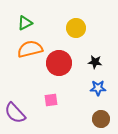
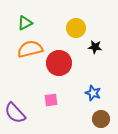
black star: moved 15 px up
blue star: moved 5 px left, 5 px down; rotated 21 degrees clockwise
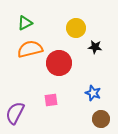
purple semicircle: rotated 70 degrees clockwise
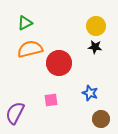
yellow circle: moved 20 px right, 2 px up
blue star: moved 3 px left
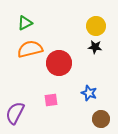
blue star: moved 1 px left
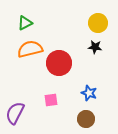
yellow circle: moved 2 px right, 3 px up
brown circle: moved 15 px left
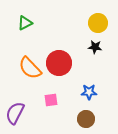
orange semicircle: moved 19 px down; rotated 120 degrees counterclockwise
blue star: moved 1 px up; rotated 21 degrees counterclockwise
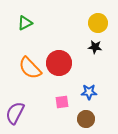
pink square: moved 11 px right, 2 px down
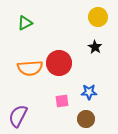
yellow circle: moved 6 px up
black star: rotated 24 degrees clockwise
orange semicircle: rotated 50 degrees counterclockwise
pink square: moved 1 px up
purple semicircle: moved 3 px right, 3 px down
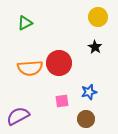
blue star: rotated 14 degrees counterclockwise
purple semicircle: rotated 35 degrees clockwise
